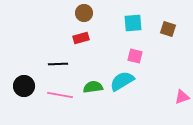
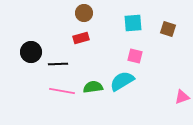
black circle: moved 7 px right, 34 px up
pink line: moved 2 px right, 4 px up
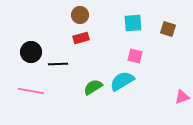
brown circle: moved 4 px left, 2 px down
green semicircle: rotated 24 degrees counterclockwise
pink line: moved 31 px left
